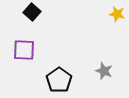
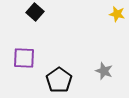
black square: moved 3 px right
purple square: moved 8 px down
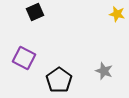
black square: rotated 24 degrees clockwise
purple square: rotated 25 degrees clockwise
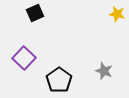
black square: moved 1 px down
purple square: rotated 15 degrees clockwise
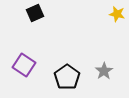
purple square: moved 7 px down; rotated 10 degrees counterclockwise
gray star: rotated 18 degrees clockwise
black pentagon: moved 8 px right, 3 px up
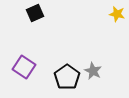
purple square: moved 2 px down
gray star: moved 11 px left; rotated 12 degrees counterclockwise
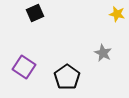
gray star: moved 10 px right, 18 px up
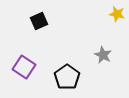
black square: moved 4 px right, 8 px down
gray star: moved 2 px down
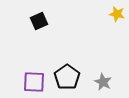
gray star: moved 27 px down
purple square: moved 10 px right, 15 px down; rotated 30 degrees counterclockwise
